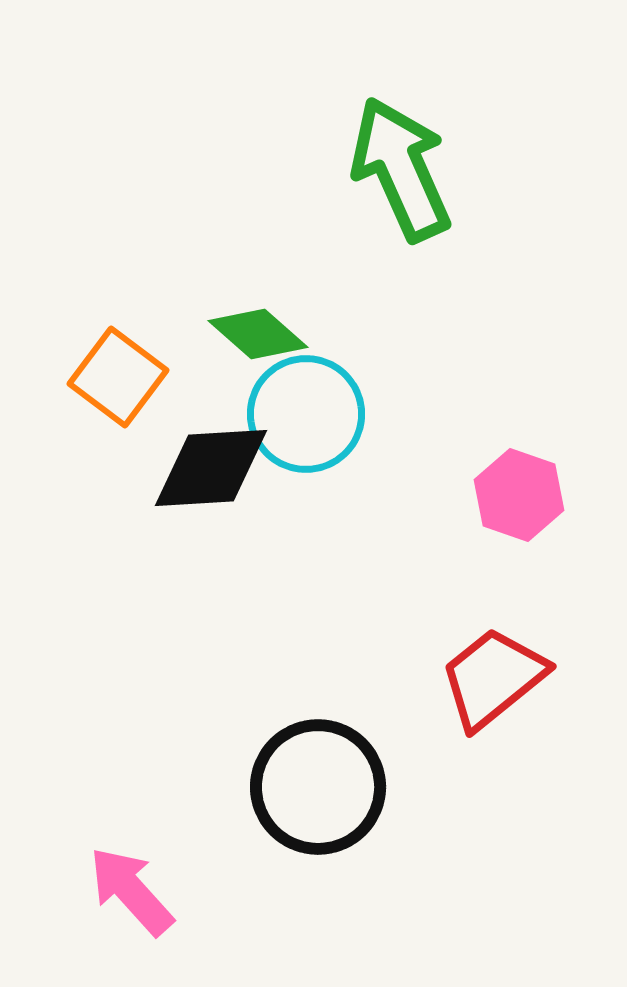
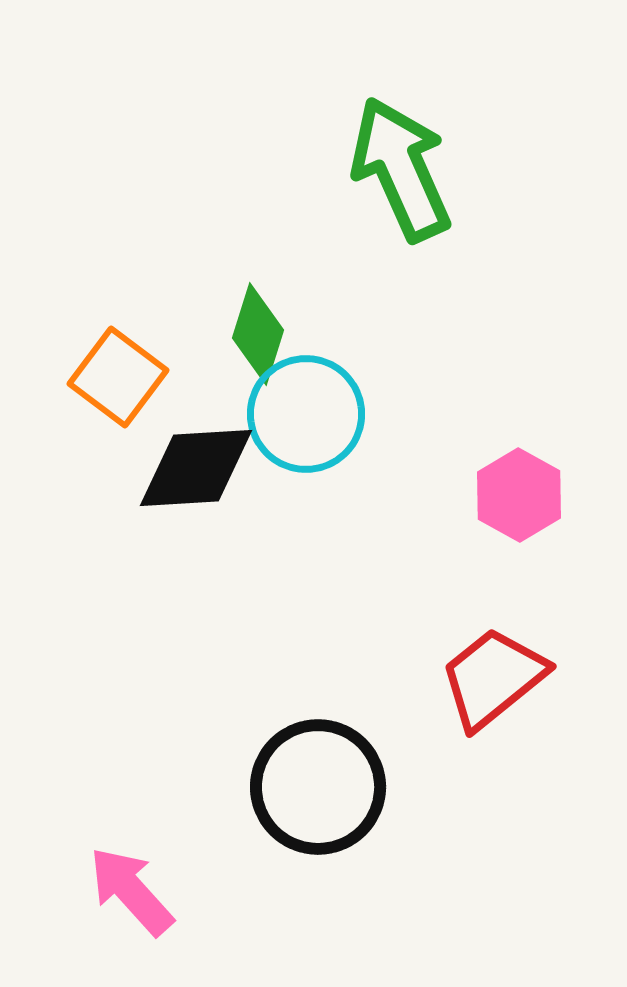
green diamond: rotated 66 degrees clockwise
black diamond: moved 15 px left
pink hexagon: rotated 10 degrees clockwise
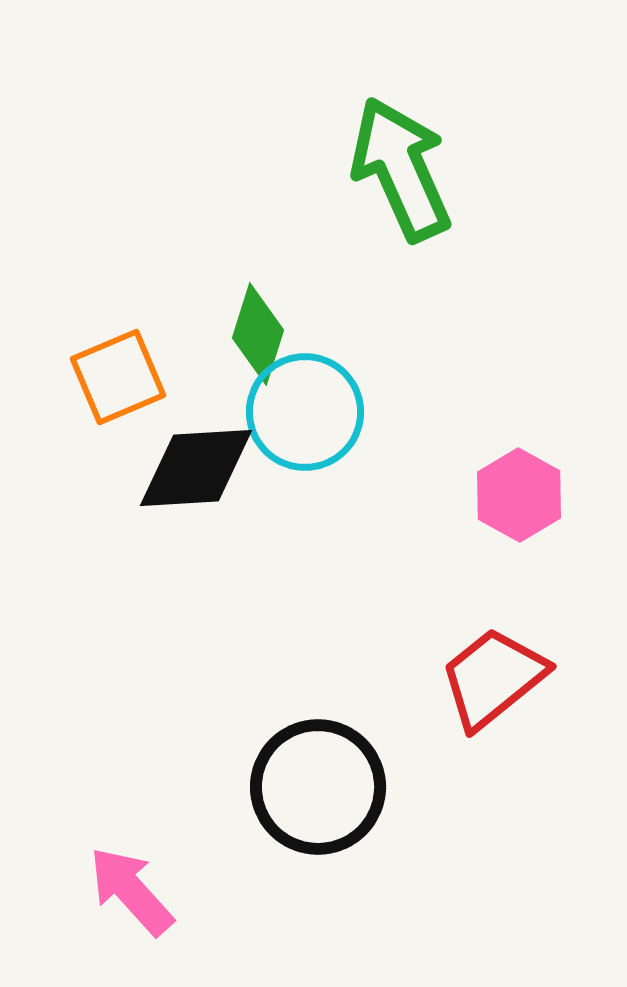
orange square: rotated 30 degrees clockwise
cyan circle: moved 1 px left, 2 px up
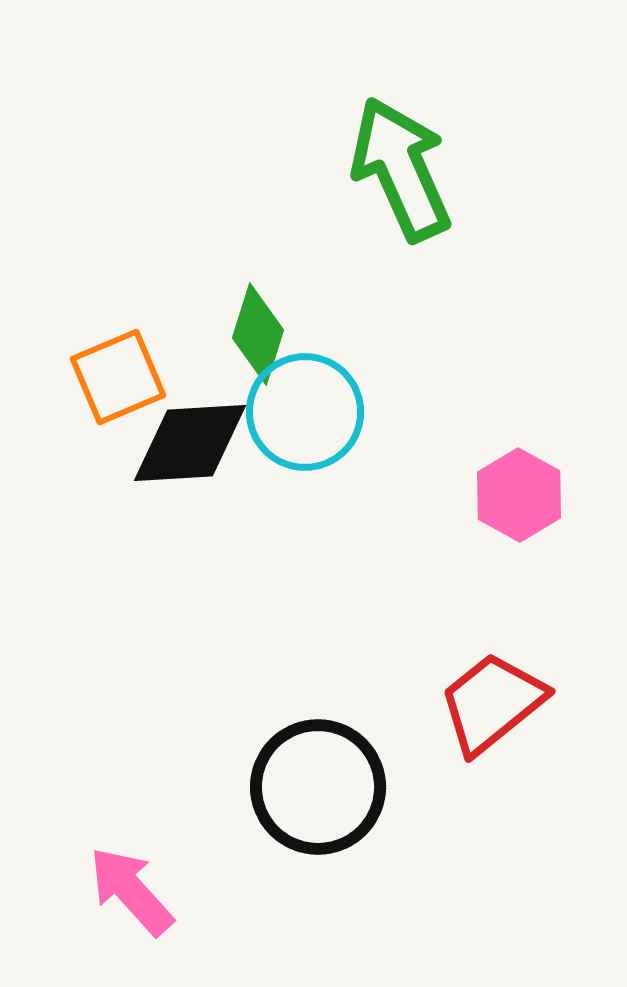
black diamond: moved 6 px left, 25 px up
red trapezoid: moved 1 px left, 25 px down
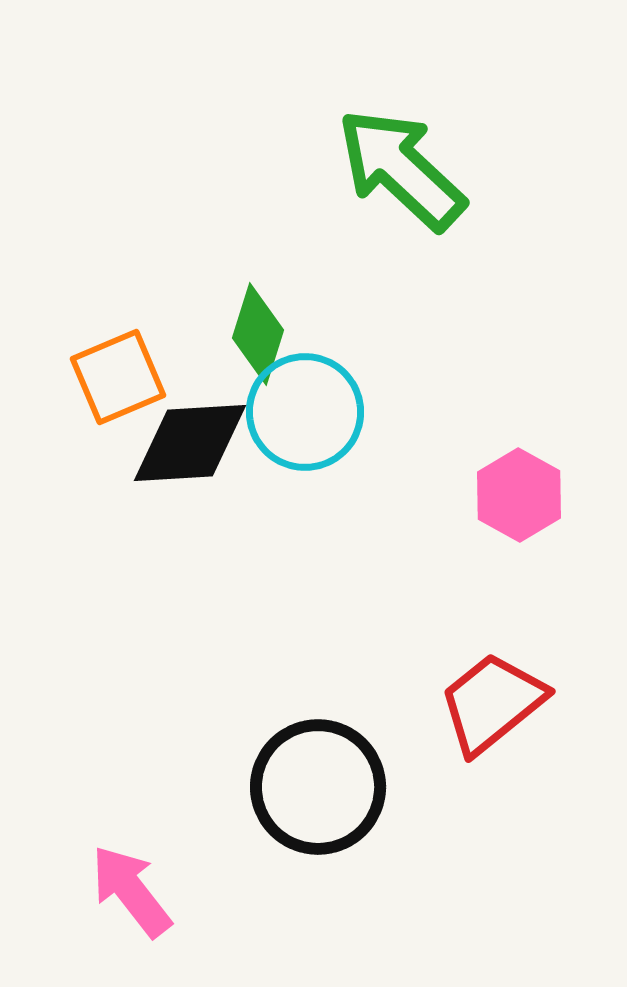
green arrow: rotated 23 degrees counterclockwise
pink arrow: rotated 4 degrees clockwise
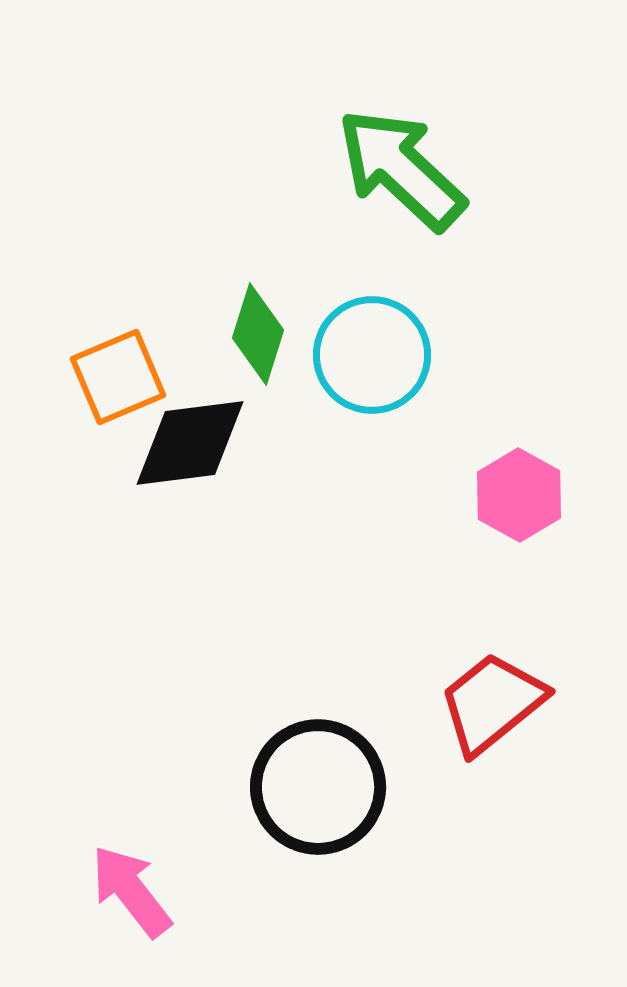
cyan circle: moved 67 px right, 57 px up
black diamond: rotated 4 degrees counterclockwise
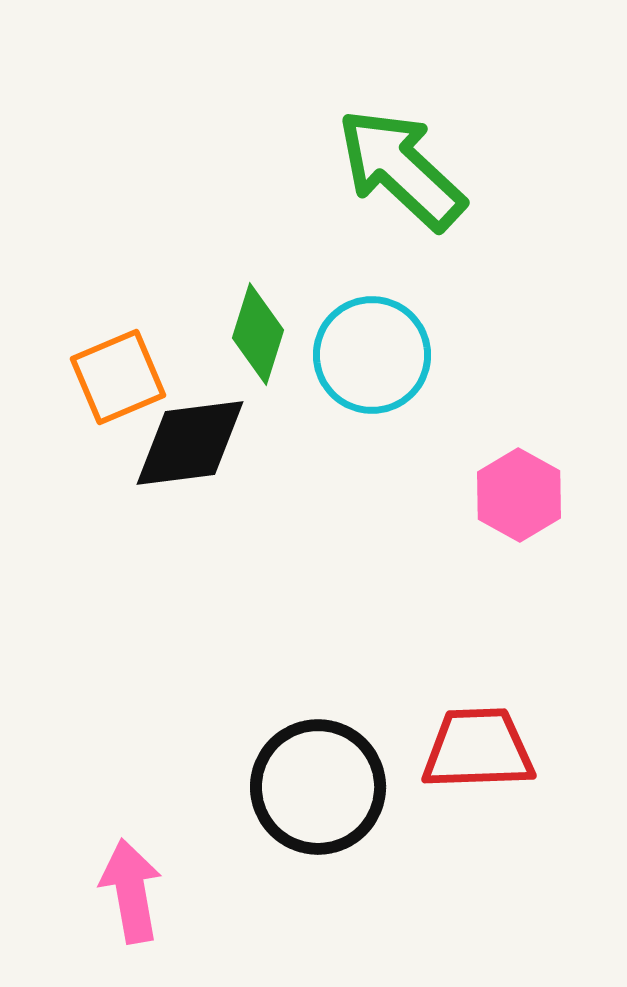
red trapezoid: moved 14 px left, 46 px down; rotated 37 degrees clockwise
pink arrow: rotated 28 degrees clockwise
